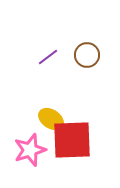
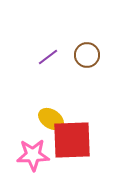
pink star: moved 3 px right, 5 px down; rotated 16 degrees clockwise
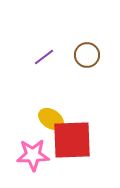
purple line: moved 4 px left
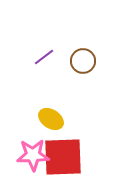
brown circle: moved 4 px left, 6 px down
red square: moved 9 px left, 17 px down
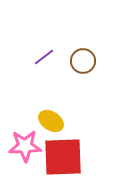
yellow ellipse: moved 2 px down
pink star: moved 8 px left, 9 px up
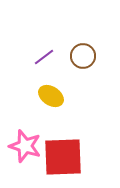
brown circle: moved 5 px up
yellow ellipse: moved 25 px up
pink star: rotated 20 degrees clockwise
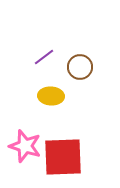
brown circle: moved 3 px left, 11 px down
yellow ellipse: rotated 30 degrees counterclockwise
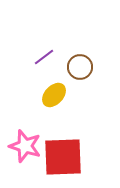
yellow ellipse: moved 3 px right, 1 px up; rotated 50 degrees counterclockwise
